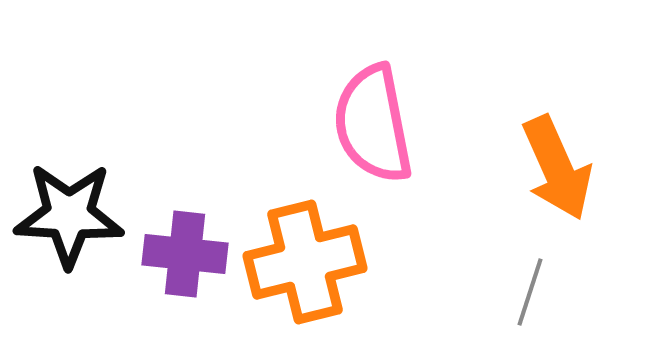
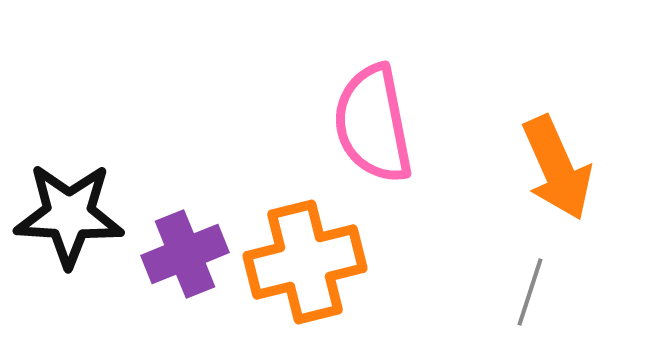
purple cross: rotated 28 degrees counterclockwise
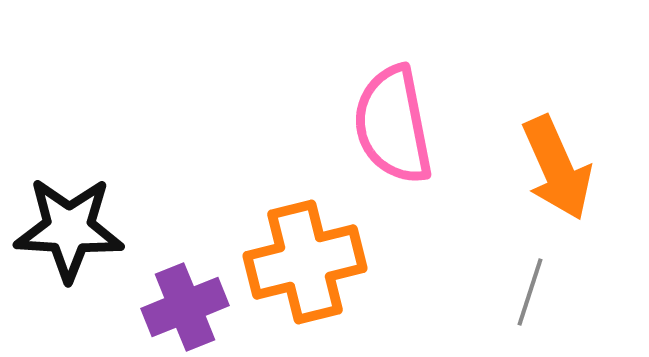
pink semicircle: moved 20 px right, 1 px down
black star: moved 14 px down
purple cross: moved 53 px down
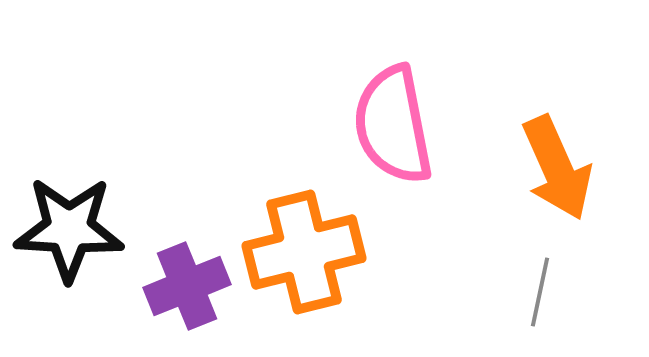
orange cross: moved 1 px left, 10 px up
gray line: moved 10 px right; rotated 6 degrees counterclockwise
purple cross: moved 2 px right, 21 px up
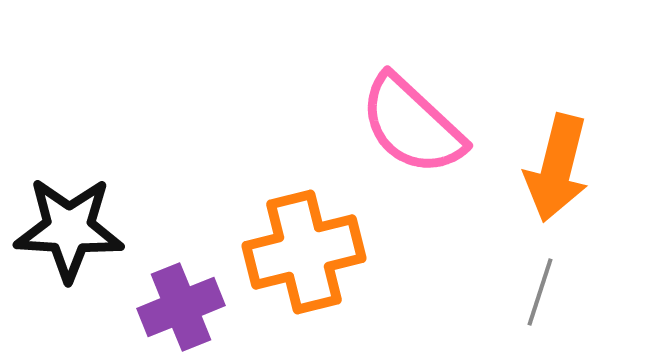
pink semicircle: moved 19 px right; rotated 36 degrees counterclockwise
orange arrow: rotated 38 degrees clockwise
purple cross: moved 6 px left, 21 px down
gray line: rotated 6 degrees clockwise
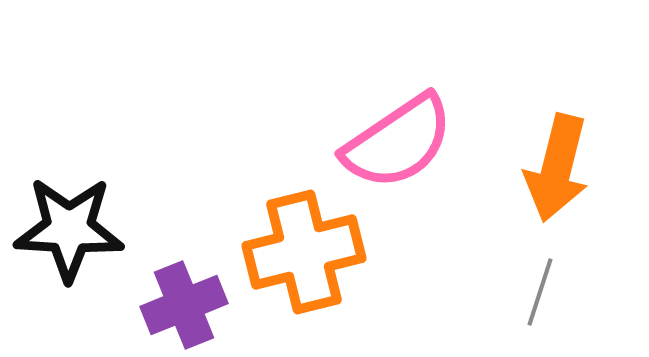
pink semicircle: moved 14 px left, 17 px down; rotated 77 degrees counterclockwise
purple cross: moved 3 px right, 2 px up
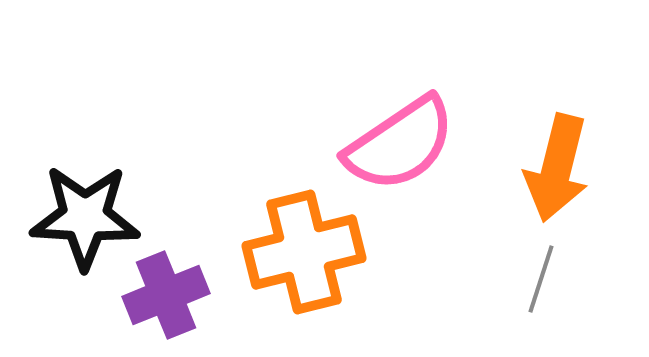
pink semicircle: moved 2 px right, 2 px down
black star: moved 16 px right, 12 px up
gray line: moved 1 px right, 13 px up
purple cross: moved 18 px left, 10 px up
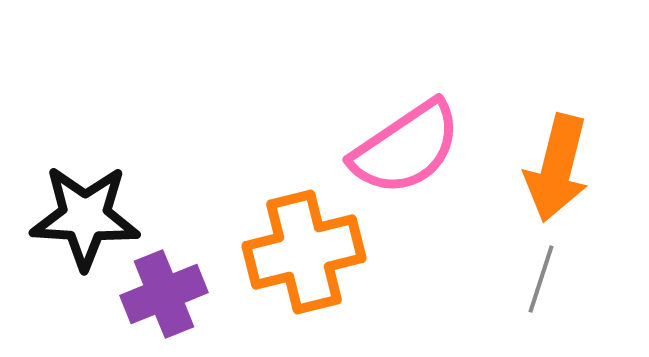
pink semicircle: moved 6 px right, 4 px down
purple cross: moved 2 px left, 1 px up
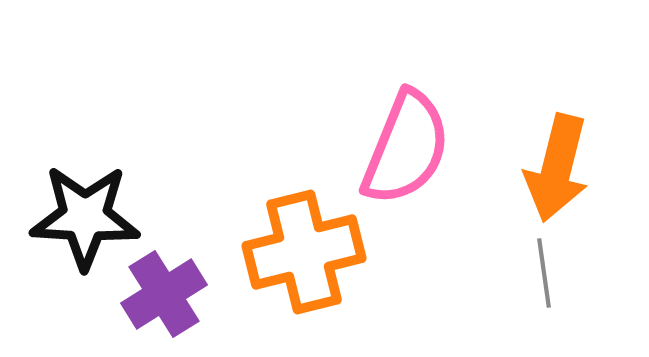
pink semicircle: rotated 34 degrees counterclockwise
gray line: moved 3 px right, 6 px up; rotated 26 degrees counterclockwise
purple cross: rotated 10 degrees counterclockwise
